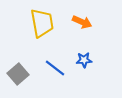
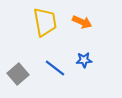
yellow trapezoid: moved 3 px right, 1 px up
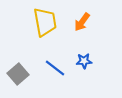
orange arrow: rotated 102 degrees clockwise
blue star: moved 1 px down
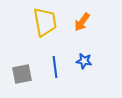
blue star: rotated 14 degrees clockwise
blue line: moved 1 px up; rotated 45 degrees clockwise
gray square: moved 4 px right; rotated 30 degrees clockwise
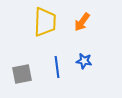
yellow trapezoid: rotated 12 degrees clockwise
blue line: moved 2 px right
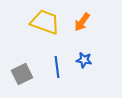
yellow trapezoid: rotated 72 degrees counterclockwise
blue star: moved 1 px up
gray square: rotated 15 degrees counterclockwise
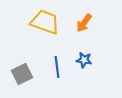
orange arrow: moved 2 px right, 1 px down
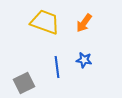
gray square: moved 2 px right, 9 px down
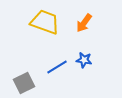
blue line: rotated 65 degrees clockwise
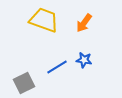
yellow trapezoid: moved 1 px left, 2 px up
